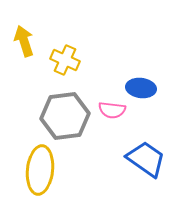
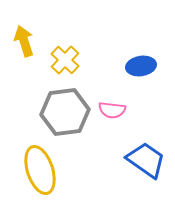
yellow cross: rotated 20 degrees clockwise
blue ellipse: moved 22 px up; rotated 16 degrees counterclockwise
gray hexagon: moved 4 px up
blue trapezoid: moved 1 px down
yellow ellipse: rotated 24 degrees counterclockwise
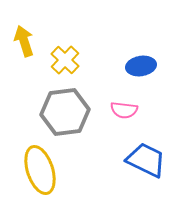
pink semicircle: moved 12 px right
blue trapezoid: rotated 9 degrees counterclockwise
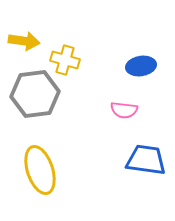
yellow arrow: rotated 116 degrees clockwise
yellow cross: rotated 28 degrees counterclockwise
gray hexagon: moved 30 px left, 18 px up
blue trapezoid: rotated 18 degrees counterclockwise
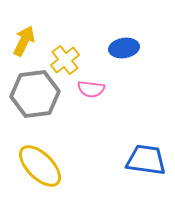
yellow arrow: rotated 72 degrees counterclockwise
yellow cross: rotated 36 degrees clockwise
blue ellipse: moved 17 px left, 18 px up
pink semicircle: moved 33 px left, 21 px up
yellow ellipse: moved 4 px up; rotated 27 degrees counterclockwise
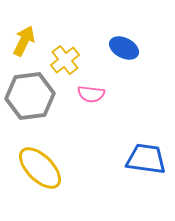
blue ellipse: rotated 36 degrees clockwise
pink semicircle: moved 5 px down
gray hexagon: moved 5 px left, 2 px down
blue trapezoid: moved 1 px up
yellow ellipse: moved 2 px down
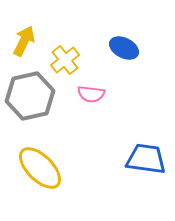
gray hexagon: rotated 6 degrees counterclockwise
